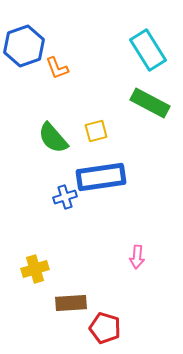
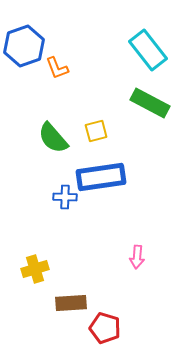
cyan rectangle: rotated 6 degrees counterclockwise
blue cross: rotated 20 degrees clockwise
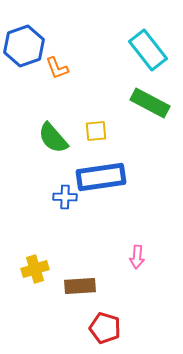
yellow square: rotated 10 degrees clockwise
brown rectangle: moved 9 px right, 17 px up
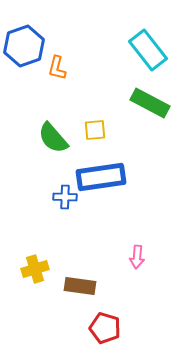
orange L-shape: rotated 35 degrees clockwise
yellow square: moved 1 px left, 1 px up
brown rectangle: rotated 12 degrees clockwise
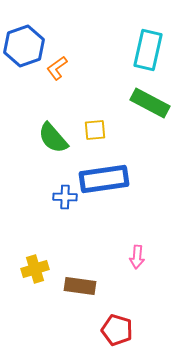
cyan rectangle: rotated 51 degrees clockwise
orange L-shape: rotated 40 degrees clockwise
blue rectangle: moved 3 px right, 2 px down
red pentagon: moved 12 px right, 2 px down
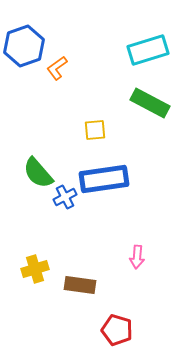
cyan rectangle: rotated 60 degrees clockwise
green semicircle: moved 15 px left, 35 px down
blue cross: rotated 30 degrees counterclockwise
brown rectangle: moved 1 px up
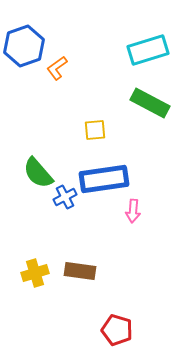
pink arrow: moved 4 px left, 46 px up
yellow cross: moved 4 px down
brown rectangle: moved 14 px up
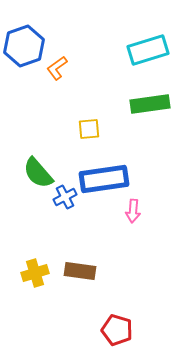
green rectangle: moved 1 px down; rotated 36 degrees counterclockwise
yellow square: moved 6 px left, 1 px up
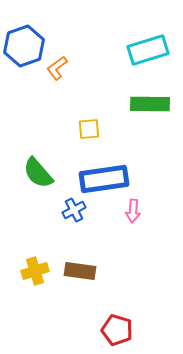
green rectangle: rotated 9 degrees clockwise
blue cross: moved 9 px right, 13 px down
yellow cross: moved 2 px up
